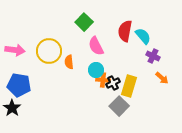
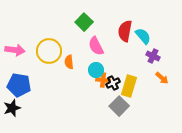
black star: rotated 18 degrees clockwise
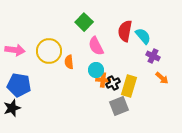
gray square: rotated 24 degrees clockwise
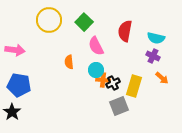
cyan semicircle: moved 13 px right, 2 px down; rotated 144 degrees clockwise
yellow circle: moved 31 px up
yellow rectangle: moved 5 px right
black star: moved 4 px down; rotated 18 degrees counterclockwise
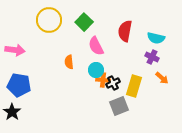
purple cross: moved 1 px left, 1 px down
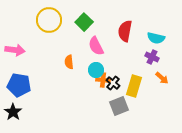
black cross: rotated 24 degrees counterclockwise
black star: moved 1 px right
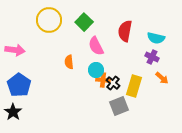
blue pentagon: rotated 25 degrees clockwise
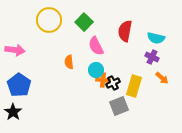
black cross: rotated 24 degrees clockwise
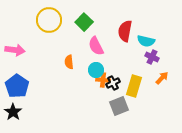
cyan semicircle: moved 10 px left, 3 px down
orange arrow: rotated 88 degrees counterclockwise
blue pentagon: moved 2 px left, 1 px down
